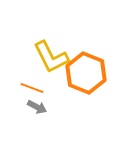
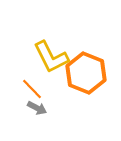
orange line: moved 1 px down; rotated 25 degrees clockwise
gray arrow: moved 1 px down
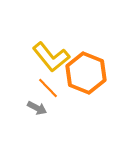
yellow L-shape: rotated 12 degrees counterclockwise
orange line: moved 16 px right, 1 px up
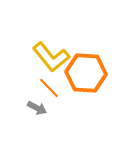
orange hexagon: rotated 18 degrees counterclockwise
orange line: moved 1 px right
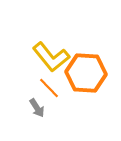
gray arrow: rotated 30 degrees clockwise
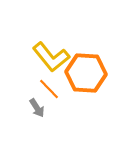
orange line: moved 1 px down
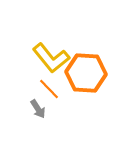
yellow L-shape: moved 1 px down
gray arrow: moved 1 px right, 1 px down
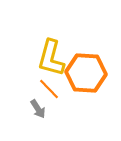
yellow L-shape: rotated 54 degrees clockwise
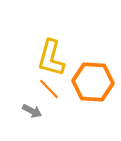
orange hexagon: moved 7 px right, 9 px down
gray arrow: moved 6 px left, 2 px down; rotated 30 degrees counterclockwise
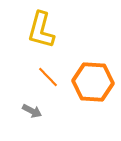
yellow L-shape: moved 10 px left, 28 px up
orange line: moved 1 px left, 12 px up
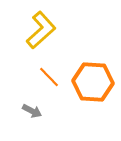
yellow L-shape: rotated 147 degrees counterclockwise
orange line: moved 1 px right
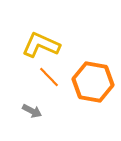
yellow L-shape: moved 15 px down; rotated 114 degrees counterclockwise
orange hexagon: rotated 6 degrees clockwise
